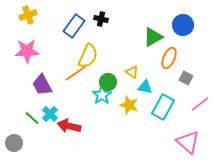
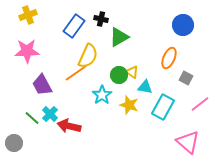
green triangle: moved 34 px left
green circle: moved 11 px right, 7 px up
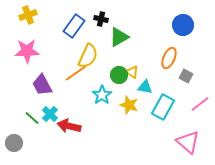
gray square: moved 2 px up
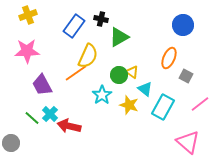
cyan triangle: moved 2 px down; rotated 28 degrees clockwise
gray circle: moved 3 px left
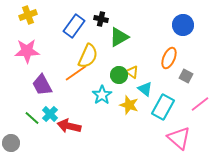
pink triangle: moved 9 px left, 4 px up
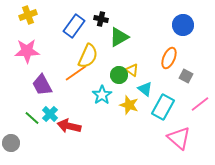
yellow triangle: moved 2 px up
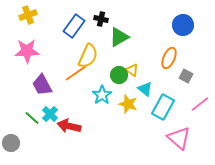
yellow star: moved 1 px left, 1 px up
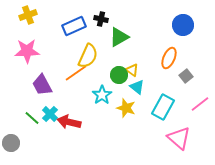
blue rectangle: rotated 30 degrees clockwise
gray square: rotated 24 degrees clockwise
cyan triangle: moved 8 px left, 2 px up
yellow star: moved 2 px left, 4 px down
red arrow: moved 4 px up
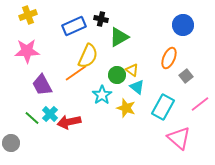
green circle: moved 2 px left
red arrow: rotated 25 degrees counterclockwise
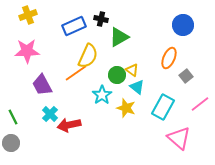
green line: moved 19 px left, 1 px up; rotated 21 degrees clockwise
red arrow: moved 3 px down
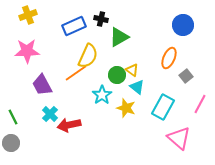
pink line: rotated 24 degrees counterclockwise
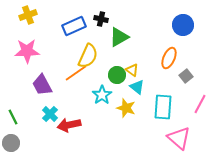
cyan rectangle: rotated 25 degrees counterclockwise
